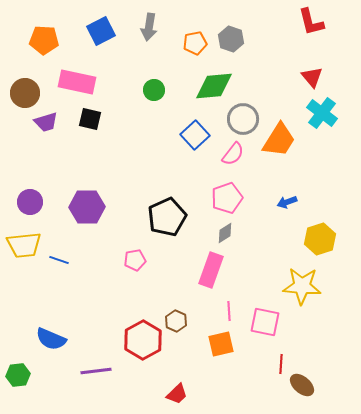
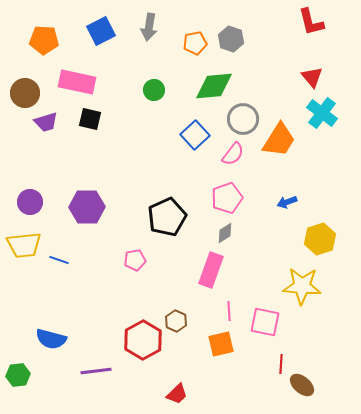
blue semicircle at (51, 339): rotated 8 degrees counterclockwise
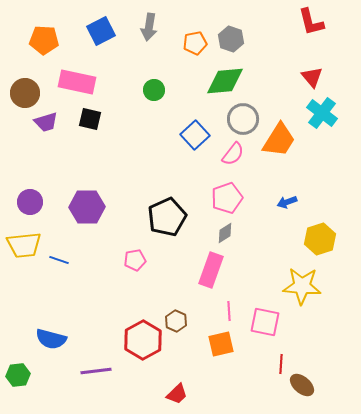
green diamond at (214, 86): moved 11 px right, 5 px up
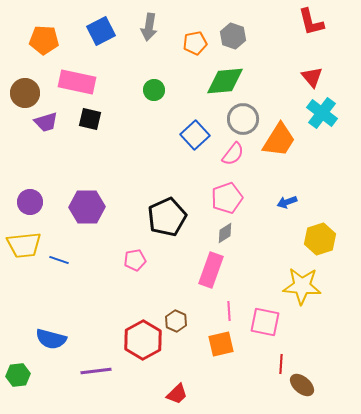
gray hexagon at (231, 39): moved 2 px right, 3 px up
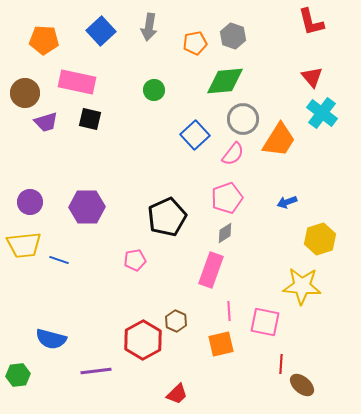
blue square at (101, 31): rotated 16 degrees counterclockwise
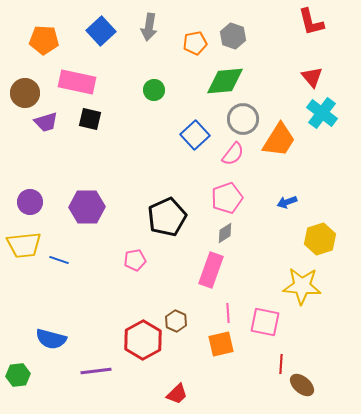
pink line at (229, 311): moved 1 px left, 2 px down
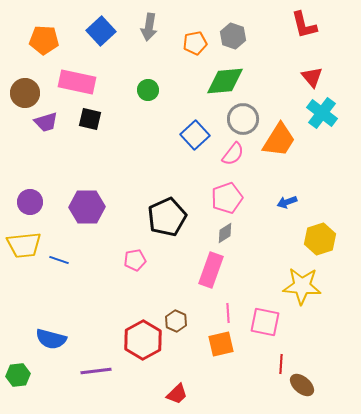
red L-shape at (311, 22): moved 7 px left, 3 px down
green circle at (154, 90): moved 6 px left
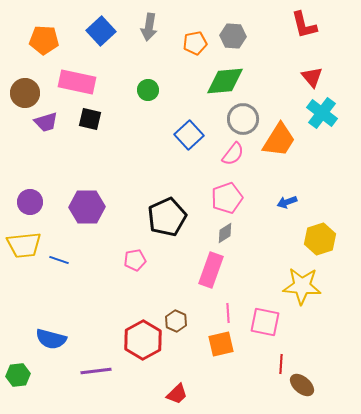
gray hexagon at (233, 36): rotated 15 degrees counterclockwise
blue square at (195, 135): moved 6 px left
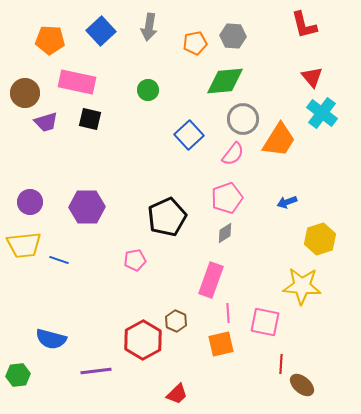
orange pentagon at (44, 40): moved 6 px right
pink rectangle at (211, 270): moved 10 px down
